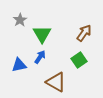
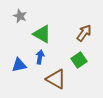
gray star: moved 4 px up; rotated 16 degrees counterclockwise
green triangle: rotated 30 degrees counterclockwise
blue arrow: rotated 24 degrees counterclockwise
brown triangle: moved 3 px up
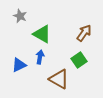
blue triangle: rotated 14 degrees counterclockwise
brown triangle: moved 3 px right
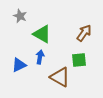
green square: rotated 28 degrees clockwise
brown triangle: moved 1 px right, 2 px up
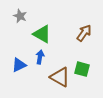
green square: moved 3 px right, 9 px down; rotated 21 degrees clockwise
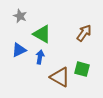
blue triangle: moved 15 px up
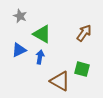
brown triangle: moved 4 px down
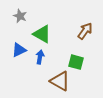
brown arrow: moved 1 px right, 2 px up
green square: moved 6 px left, 7 px up
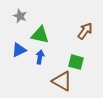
green triangle: moved 2 px left, 1 px down; rotated 18 degrees counterclockwise
brown triangle: moved 2 px right
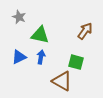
gray star: moved 1 px left, 1 px down
blue triangle: moved 7 px down
blue arrow: moved 1 px right
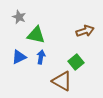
brown arrow: rotated 36 degrees clockwise
green triangle: moved 4 px left
green square: rotated 35 degrees clockwise
